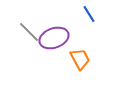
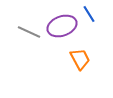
gray line: rotated 20 degrees counterclockwise
purple ellipse: moved 8 px right, 12 px up
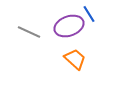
purple ellipse: moved 7 px right
orange trapezoid: moved 5 px left; rotated 20 degrees counterclockwise
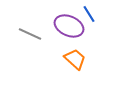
purple ellipse: rotated 44 degrees clockwise
gray line: moved 1 px right, 2 px down
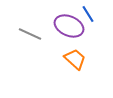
blue line: moved 1 px left
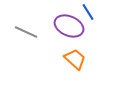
blue line: moved 2 px up
gray line: moved 4 px left, 2 px up
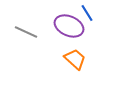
blue line: moved 1 px left, 1 px down
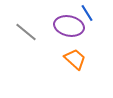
purple ellipse: rotated 12 degrees counterclockwise
gray line: rotated 15 degrees clockwise
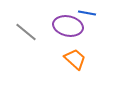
blue line: rotated 48 degrees counterclockwise
purple ellipse: moved 1 px left
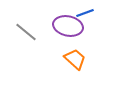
blue line: moved 2 px left; rotated 30 degrees counterclockwise
